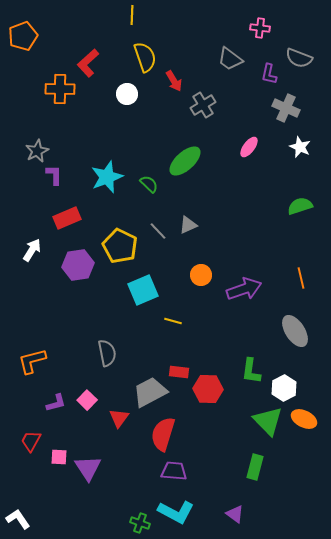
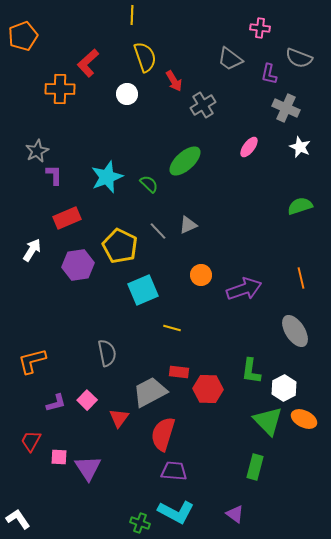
yellow line at (173, 321): moved 1 px left, 7 px down
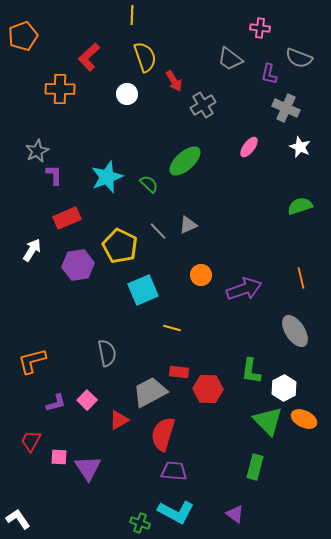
red L-shape at (88, 63): moved 1 px right, 6 px up
red triangle at (119, 418): moved 2 px down; rotated 25 degrees clockwise
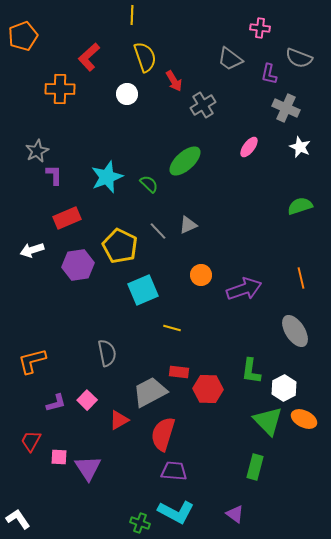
white arrow at (32, 250): rotated 140 degrees counterclockwise
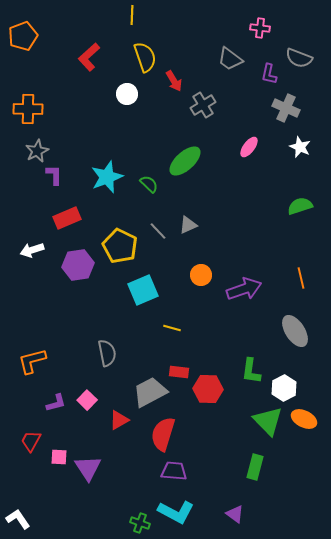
orange cross at (60, 89): moved 32 px left, 20 px down
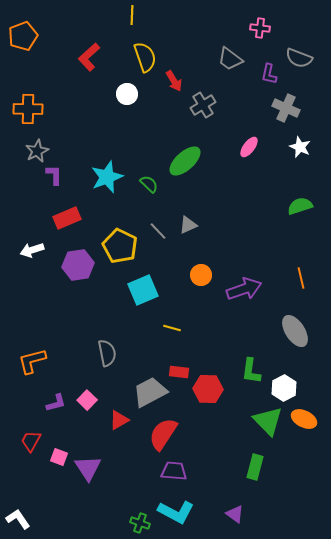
red semicircle at (163, 434): rotated 16 degrees clockwise
pink square at (59, 457): rotated 18 degrees clockwise
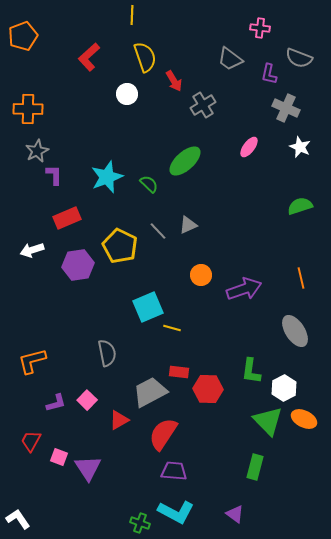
cyan square at (143, 290): moved 5 px right, 17 px down
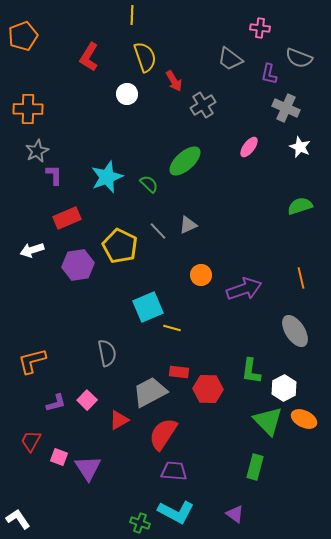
red L-shape at (89, 57): rotated 16 degrees counterclockwise
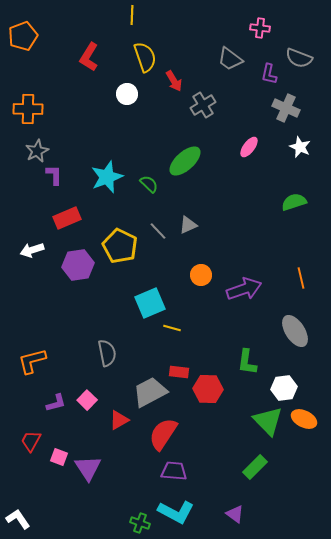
green semicircle at (300, 206): moved 6 px left, 4 px up
cyan square at (148, 307): moved 2 px right, 4 px up
green L-shape at (251, 371): moved 4 px left, 9 px up
white hexagon at (284, 388): rotated 20 degrees clockwise
green rectangle at (255, 467): rotated 30 degrees clockwise
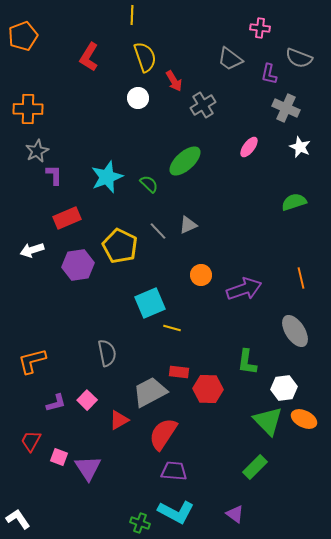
white circle at (127, 94): moved 11 px right, 4 px down
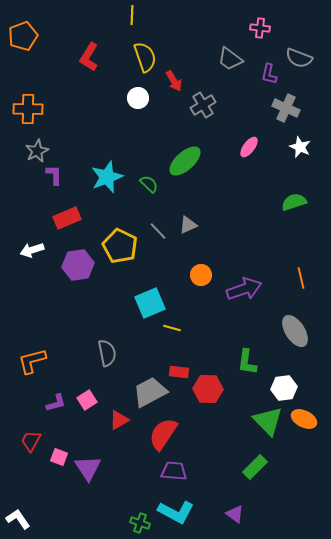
pink square at (87, 400): rotated 12 degrees clockwise
